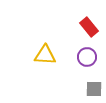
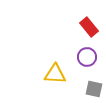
yellow triangle: moved 10 px right, 19 px down
gray square: rotated 12 degrees clockwise
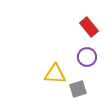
gray square: moved 16 px left; rotated 30 degrees counterclockwise
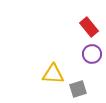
purple circle: moved 5 px right, 3 px up
yellow triangle: moved 2 px left
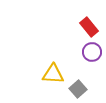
purple circle: moved 2 px up
gray square: rotated 24 degrees counterclockwise
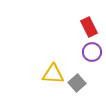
red rectangle: rotated 12 degrees clockwise
gray square: moved 1 px left, 6 px up
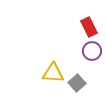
purple circle: moved 1 px up
yellow triangle: moved 1 px up
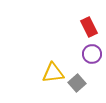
purple circle: moved 3 px down
yellow triangle: rotated 10 degrees counterclockwise
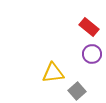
red rectangle: rotated 24 degrees counterclockwise
gray square: moved 8 px down
